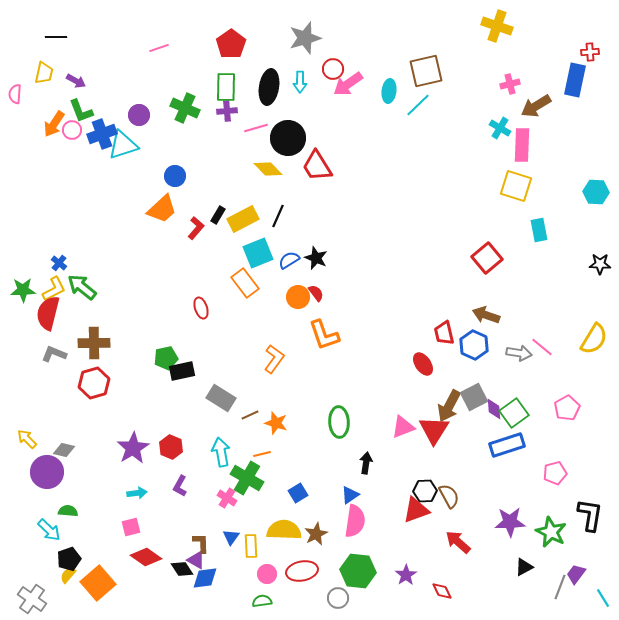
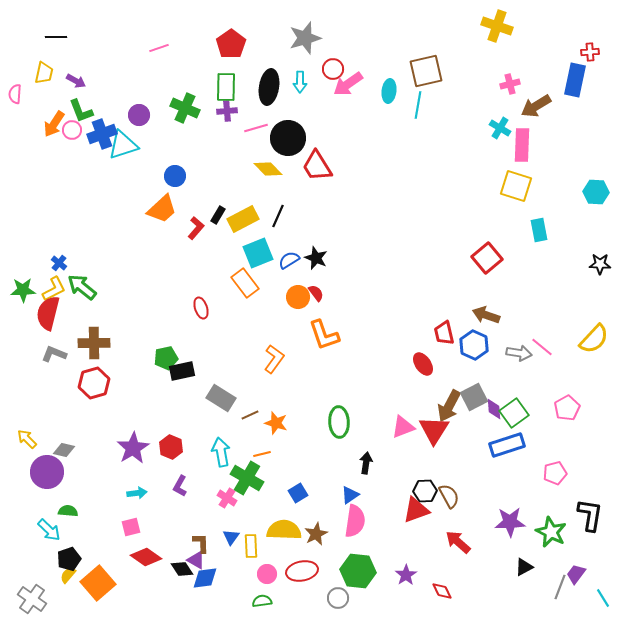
cyan line at (418, 105): rotated 36 degrees counterclockwise
yellow semicircle at (594, 339): rotated 12 degrees clockwise
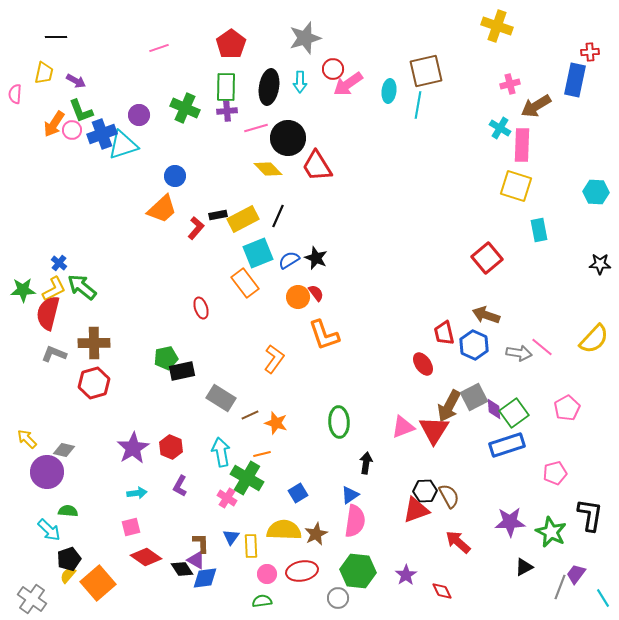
black rectangle at (218, 215): rotated 48 degrees clockwise
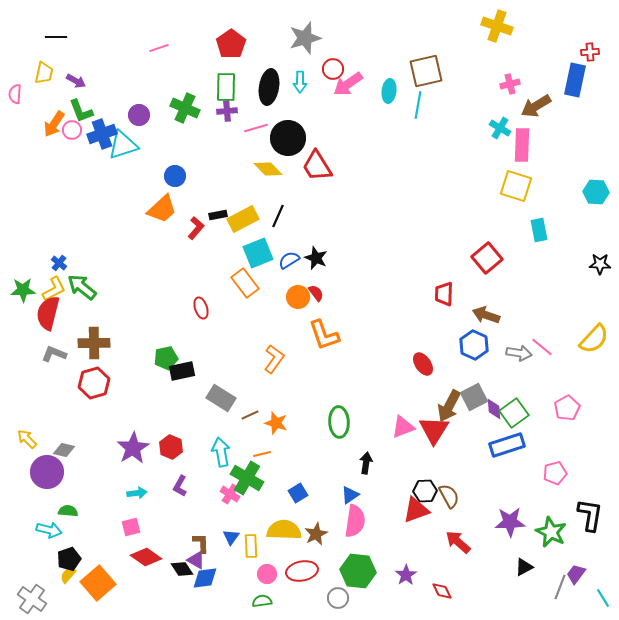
red trapezoid at (444, 333): moved 39 px up; rotated 15 degrees clockwise
pink cross at (227, 498): moved 3 px right, 4 px up
cyan arrow at (49, 530): rotated 30 degrees counterclockwise
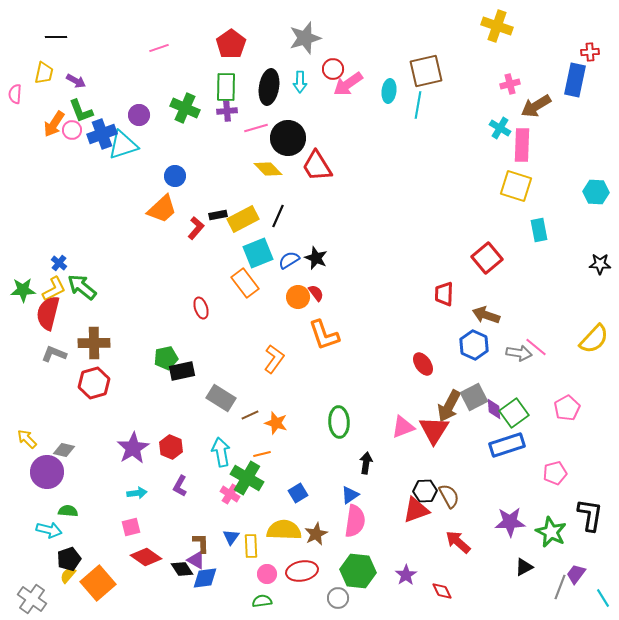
pink line at (542, 347): moved 6 px left
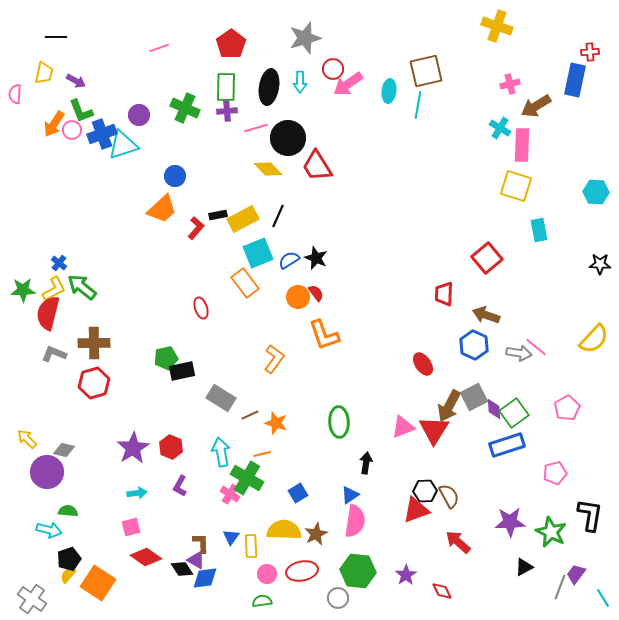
orange square at (98, 583): rotated 16 degrees counterclockwise
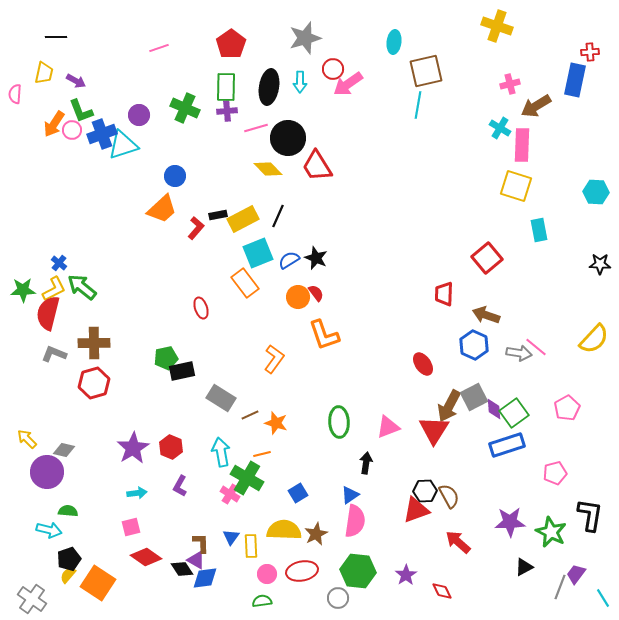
cyan ellipse at (389, 91): moved 5 px right, 49 px up
pink triangle at (403, 427): moved 15 px left
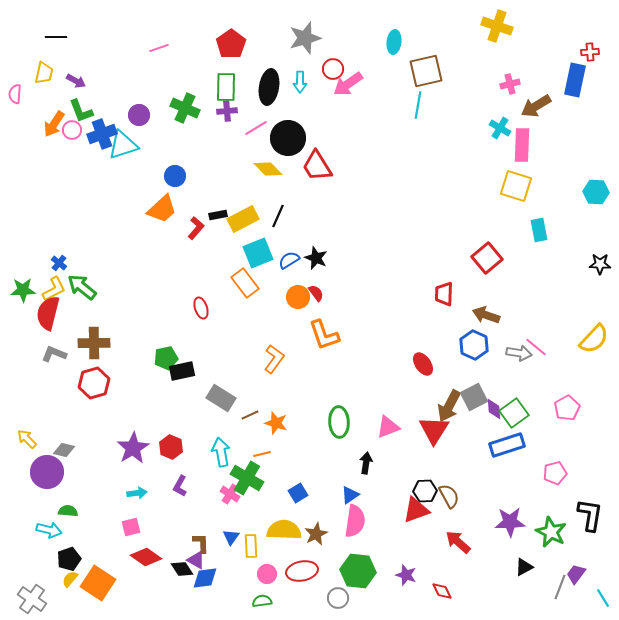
pink line at (256, 128): rotated 15 degrees counterclockwise
yellow semicircle at (68, 575): moved 2 px right, 4 px down
purple star at (406, 575): rotated 20 degrees counterclockwise
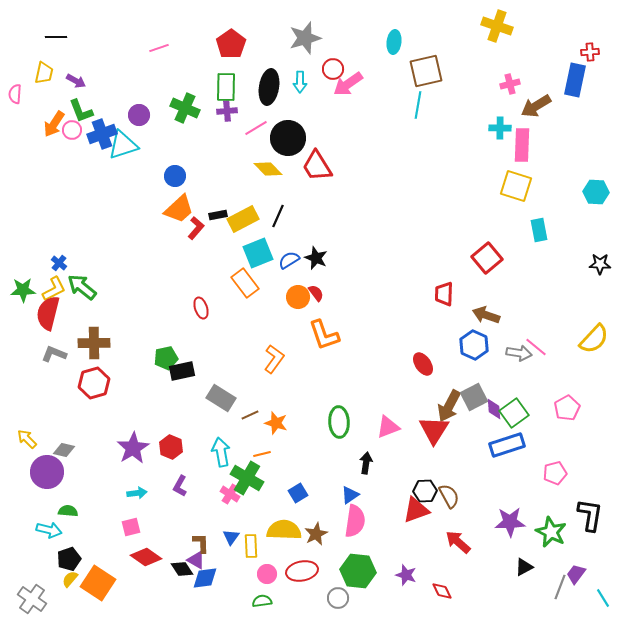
cyan cross at (500, 128): rotated 30 degrees counterclockwise
orange trapezoid at (162, 209): moved 17 px right
